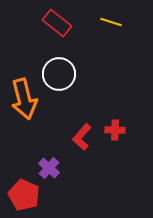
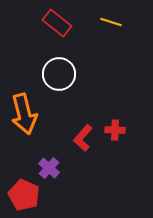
orange arrow: moved 15 px down
red L-shape: moved 1 px right, 1 px down
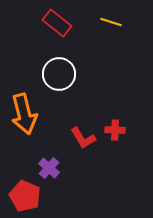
red L-shape: rotated 72 degrees counterclockwise
red pentagon: moved 1 px right, 1 px down
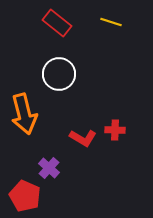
red L-shape: rotated 28 degrees counterclockwise
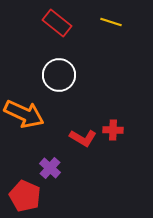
white circle: moved 1 px down
orange arrow: rotated 51 degrees counterclockwise
red cross: moved 2 px left
purple cross: moved 1 px right
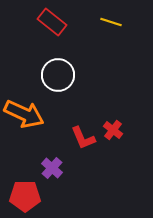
red rectangle: moved 5 px left, 1 px up
white circle: moved 1 px left
red cross: rotated 36 degrees clockwise
red L-shape: rotated 36 degrees clockwise
purple cross: moved 2 px right
red pentagon: rotated 24 degrees counterclockwise
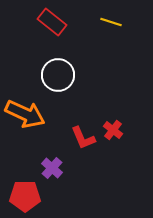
orange arrow: moved 1 px right
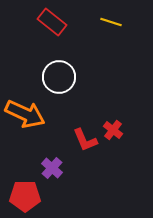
white circle: moved 1 px right, 2 px down
red L-shape: moved 2 px right, 2 px down
